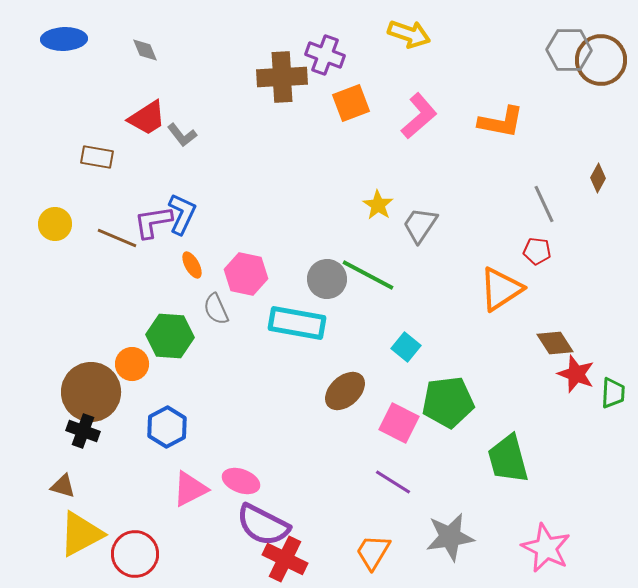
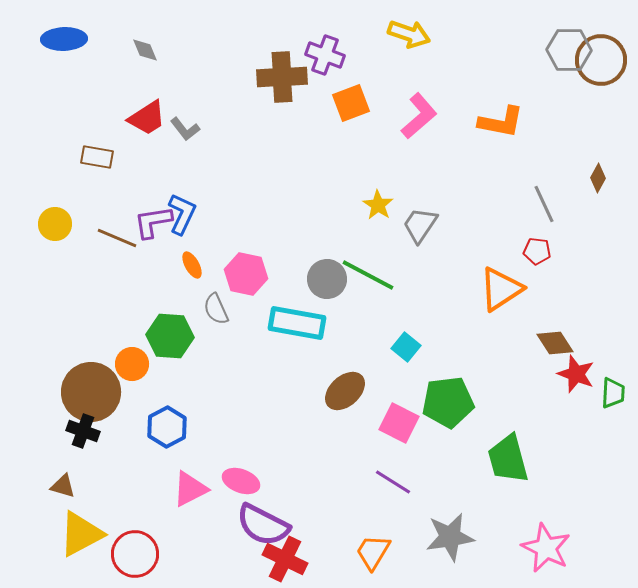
gray L-shape at (182, 135): moved 3 px right, 6 px up
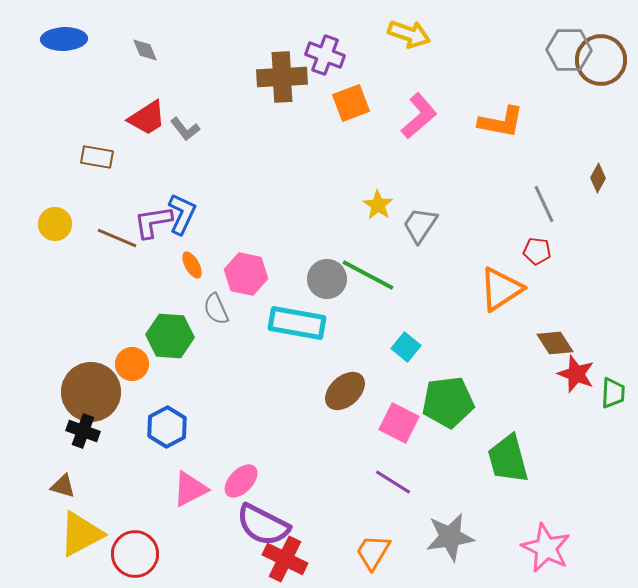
pink ellipse at (241, 481): rotated 66 degrees counterclockwise
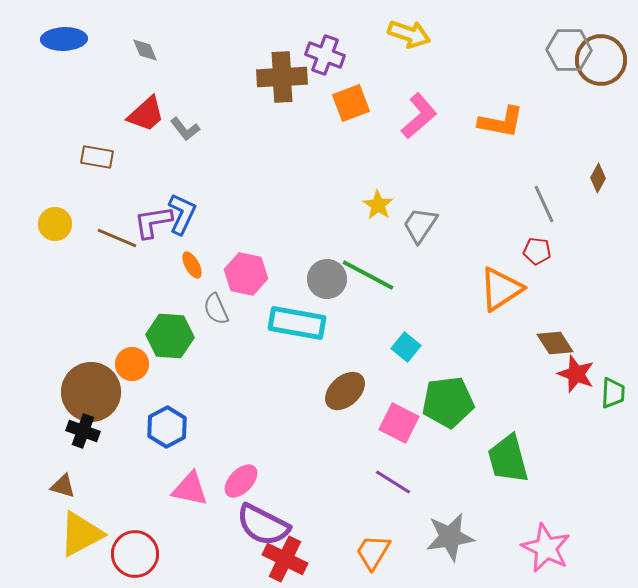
red trapezoid at (147, 118): moved 1 px left, 4 px up; rotated 9 degrees counterclockwise
pink triangle at (190, 489): rotated 39 degrees clockwise
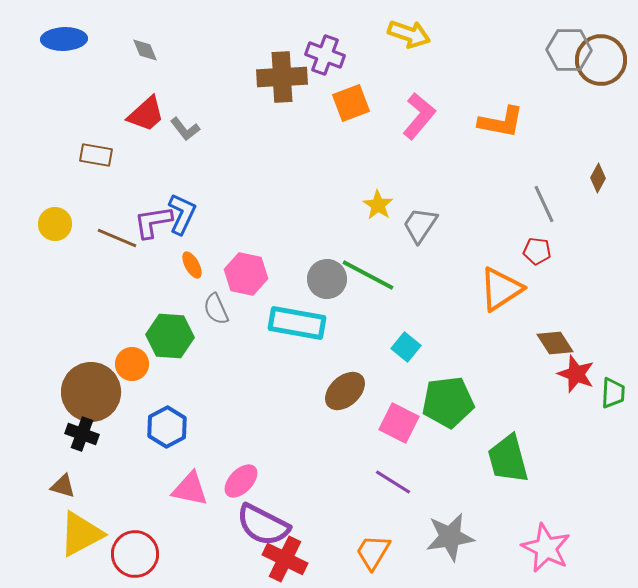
pink L-shape at (419, 116): rotated 9 degrees counterclockwise
brown rectangle at (97, 157): moved 1 px left, 2 px up
black cross at (83, 431): moved 1 px left, 3 px down
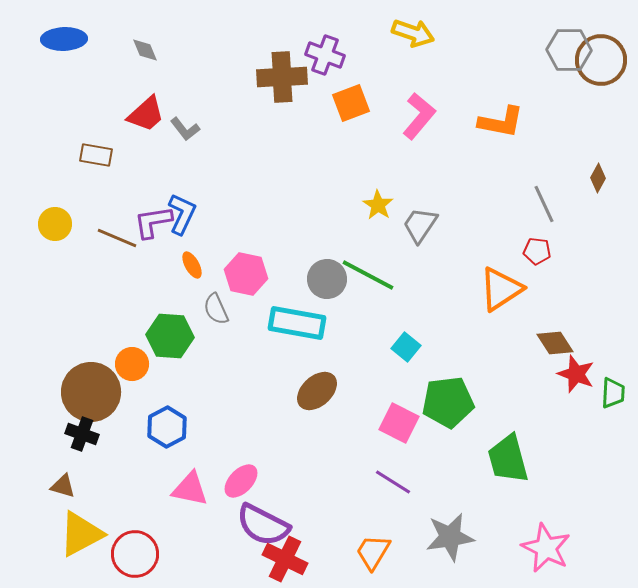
yellow arrow at (409, 34): moved 4 px right, 1 px up
brown ellipse at (345, 391): moved 28 px left
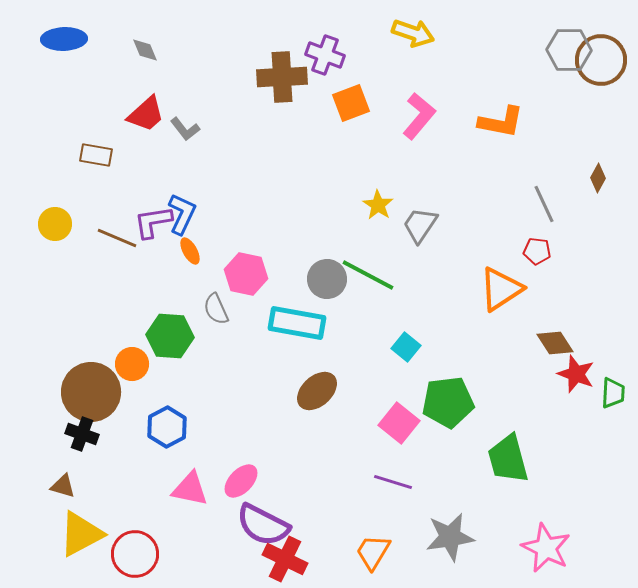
orange ellipse at (192, 265): moved 2 px left, 14 px up
pink square at (399, 423): rotated 12 degrees clockwise
purple line at (393, 482): rotated 15 degrees counterclockwise
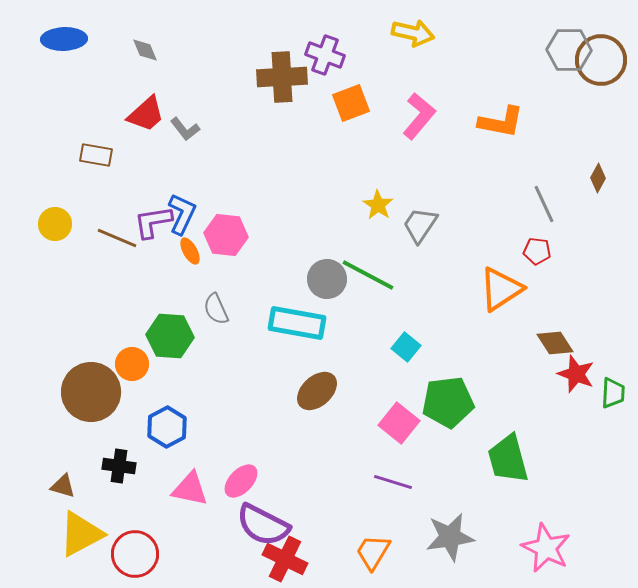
yellow arrow at (413, 33): rotated 6 degrees counterclockwise
pink hexagon at (246, 274): moved 20 px left, 39 px up; rotated 6 degrees counterclockwise
black cross at (82, 434): moved 37 px right, 32 px down; rotated 12 degrees counterclockwise
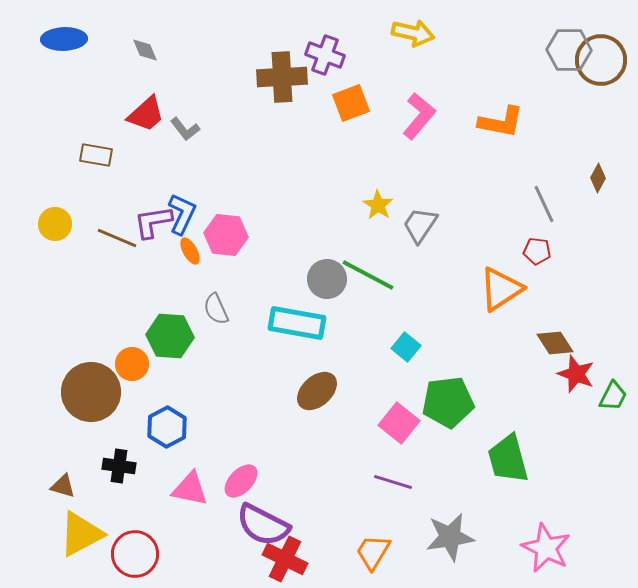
green trapezoid at (613, 393): moved 3 px down; rotated 24 degrees clockwise
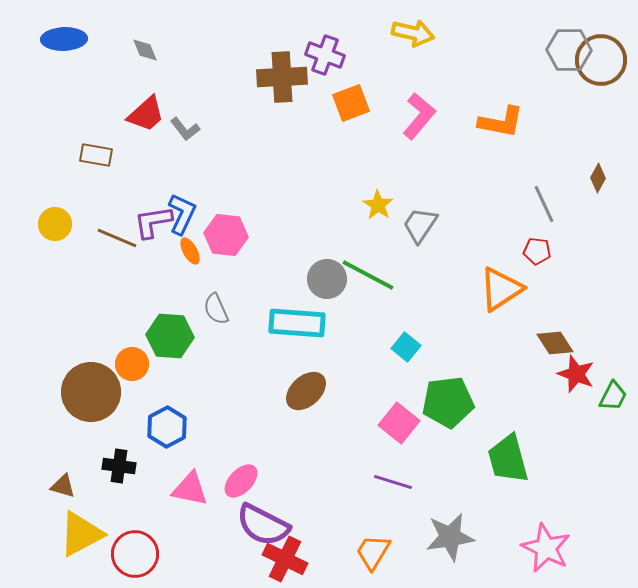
cyan rectangle at (297, 323): rotated 6 degrees counterclockwise
brown ellipse at (317, 391): moved 11 px left
